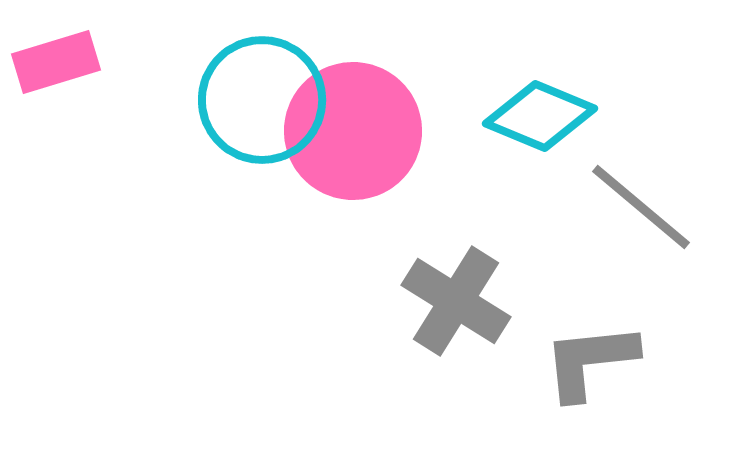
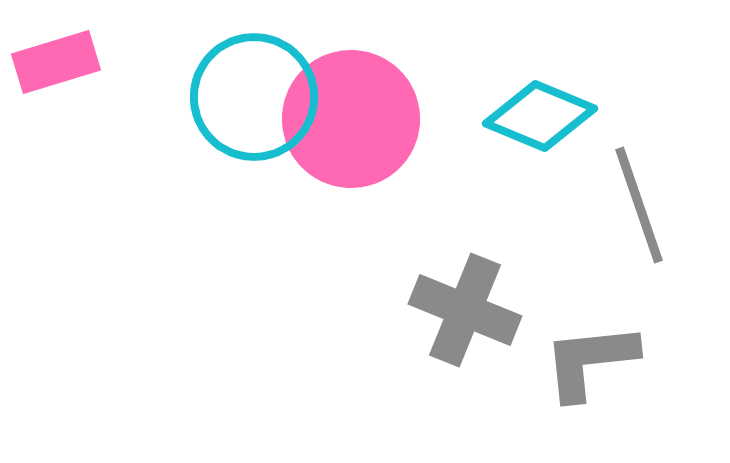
cyan circle: moved 8 px left, 3 px up
pink circle: moved 2 px left, 12 px up
gray line: moved 2 px left, 2 px up; rotated 31 degrees clockwise
gray cross: moved 9 px right, 9 px down; rotated 10 degrees counterclockwise
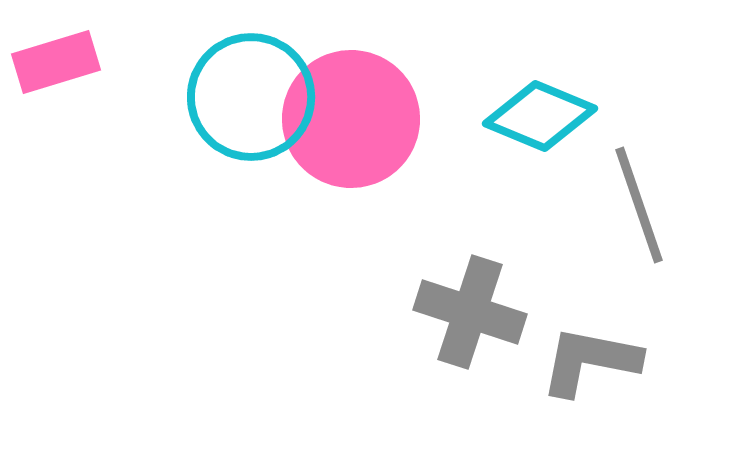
cyan circle: moved 3 px left
gray cross: moved 5 px right, 2 px down; rotated 4 degrees counterclockwise
gray L-shape: rotated 17 degrees clockwise
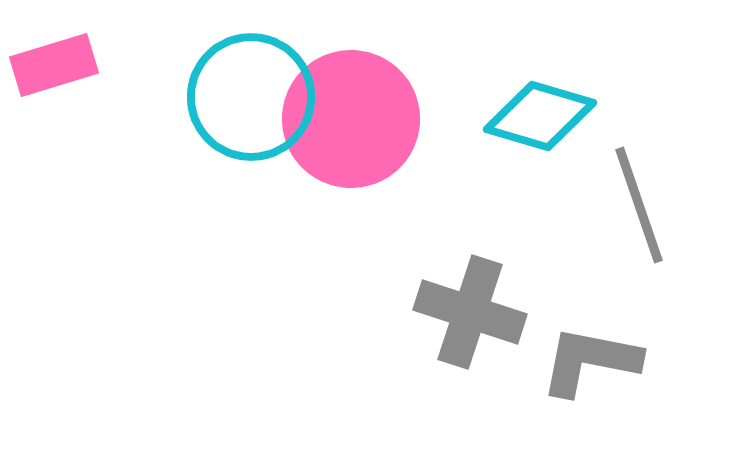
pink rectangle: moved 2 px left, 3 px down
cyan diamond: rotated 6 degrees counterclockwise
